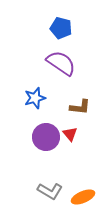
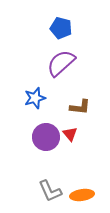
purple semicircle: rotated 76 degrees counterclockwise
gray L-shape: rotated 35 degrees clockwise
orange ellipse: moved 1 px left, 2 px up; rotated 15 degrees clockwise
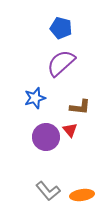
red triangle: moved 4 px up
gray L-shape: moved 2 px left; rotated 15 degrees counterclockwise
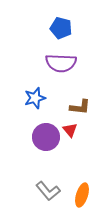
purple semicircle: rotated 136 degrees counterclockwise
orange ellipse: rotated 65 degrees counterclockwise
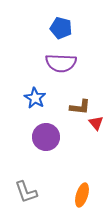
blue star: rotated 25 degrees counterclockwise
red triangle: moved 26 px right, 7 px up
gray L-shape: moved 22 px left, 1 px down; rotated 20 degrees clockwise
